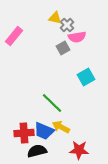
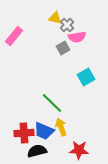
yellow arrow: rotated 42 degrees clockwise
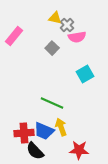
gray square: moved 11 px left; rotated 16 degrees counterclockwise
cyan square: moved 1 px left, 3 px up
green line: rotated 20 degrees counterclockwise
black semicircle: moved 2 px left; rotated 120 degrees counterclockwise
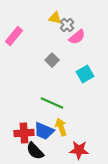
pink semicircle: rotated 30 degrees counterclockwise
gray square: moved 12 px down
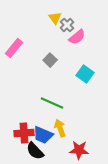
yellow triangle: rotated 40 degrees clockwise
pink rectangle: moved 12 px down
gray square: moved 2 px left
cyan square: rotated 24 degrees counterclockwise
yellow arrow: moved 1 px left, 1 px down
blue trapezoid: moved 1 px left, 4 px down
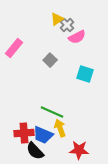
yellow triangle: moved 2 px right, 1 px down; rotated 32 degrees clockwise
pink semicircle: rotated 12 degrees clockwise
cyan square: rotated 18 degrees counterclockwise
green line: moved 9 px down
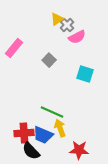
gray square: moved 1 px left
black semicircle: moved 4 px left
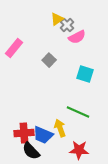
green line: moved 26 px right
